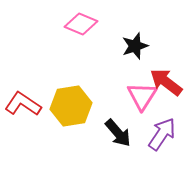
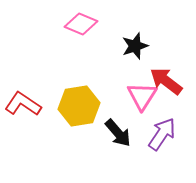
red arrow: moved 1 px up
yellow hexagon: moved 8 px right
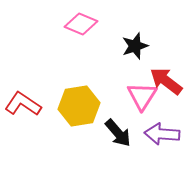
purple arrow: rotated 120 degrees counterclockwise
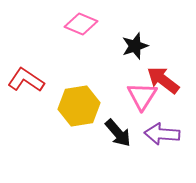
red arrow: moved 3 px left, 1 px up
red L-shape: moved 3 px right, 24 px up
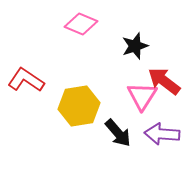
red arrow: moved 1 px right, 1 px down
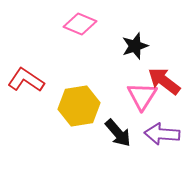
pink diamond: moved 1 px left
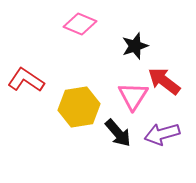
pink triangle: moved 9 px left
yellow hexagon: moved 1 px down
purple arrow: rotated 20 degrees counterclockwise
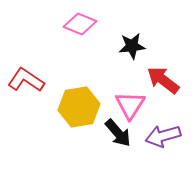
black star: moved 3 px left; rotated 12 degrees clockwise
red arrow: moved 1 px left, 1 px up
pink triangle: moved 3 px left, 9 px down
purple arrow: moved 1 px right, 2 px down
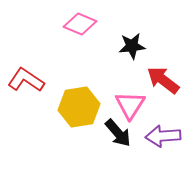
purple arrow: rotated 12 degrees clockwise
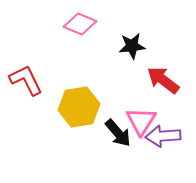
red L-shape: rotated 30 degrees clockwise
pink triangle: moved 11 px right, 16 px down
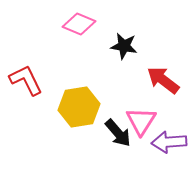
pink diamond: moved 1 px left
black star: moved 8 px left; rotated 16 degrees clockwise
purple arrow: moved 6 px right, 6 px down
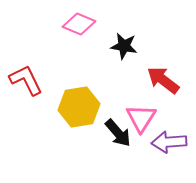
pink triangle: moved 3 px up
